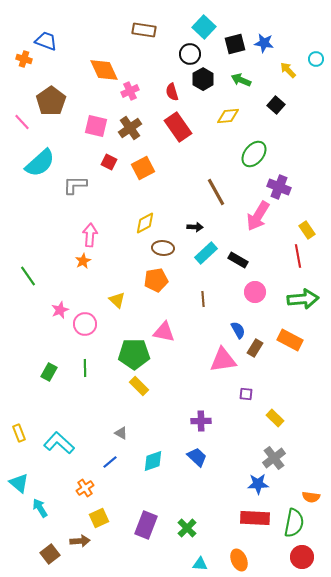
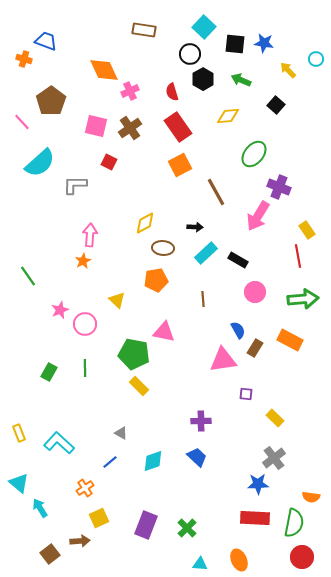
black square at (235, 44): rotated 20 degrees clockwise
orange square at (143, 168): moved 37 px right, 3 px up
green pentagon at (134, 354): rotated 12 degrees clockwise
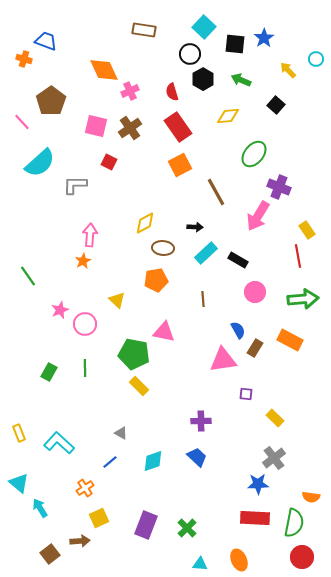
blue star at (264, 43): moved 5 px up; rotated 30 degrees clockwise
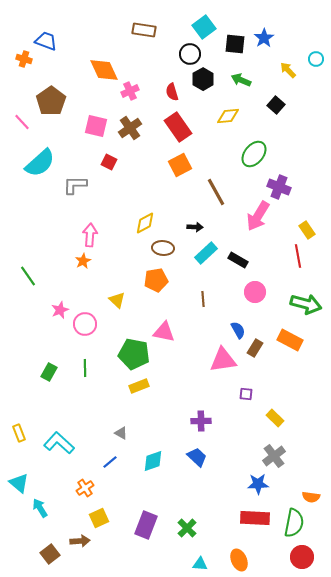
cyan square at (204, 27): rotated 10 degrees clockwise
green arrow at (303, 299): moved 3 px right, 5 px down; rotated 20 degrees clockwise
yellow rectangle at (139, 386): rotated 66 degrees counterclockwise
gray cross at (274, 458): moved 2 px up
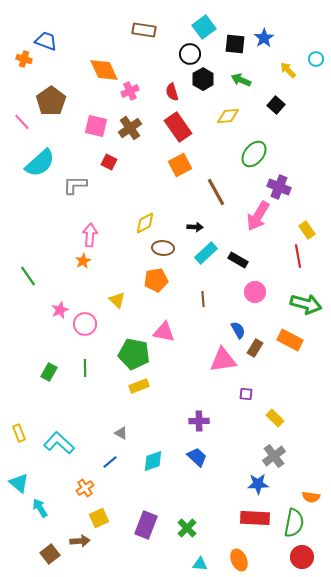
purple cross at (201, 421): moved 2 px left
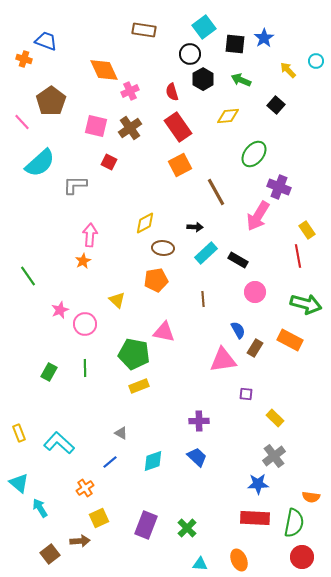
cyan circle at (316, 59): moved 2 px down
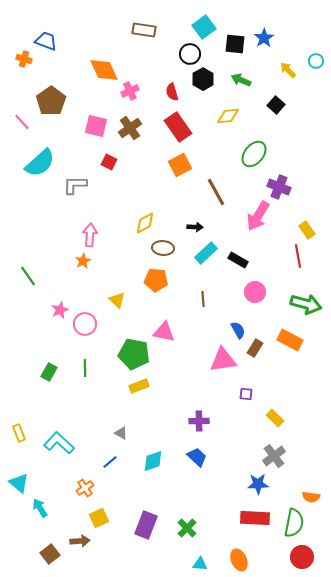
orange pentagon at (156, 280): rotated 15 degrees clockwise
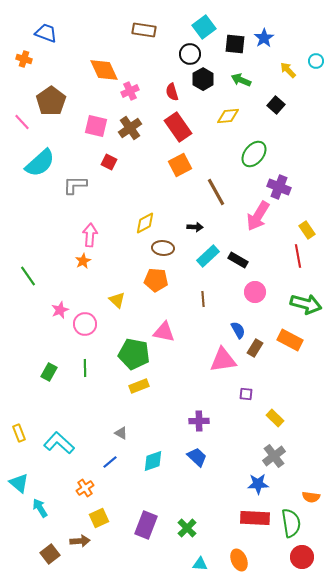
blue trapezoid at (46, 41): moved 8 px up
cyan rectangle at (206, 253): moved 2 px right, 3 px down
green semicircle at (294, 523): moved 3 px left; rotated 20 degrees counterclockwise
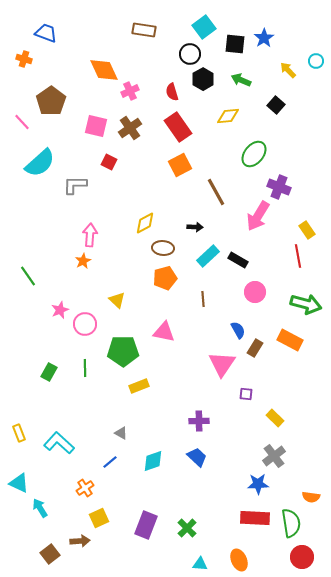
orange pentagon at (156, 280): moved 9 px right, 2 px up; rotated 20 degrees counterclockwise
green pentagon at (134, 354): moved 11 px left, 3 px up; rotated 12 degrees counterclockwise
pink triangle at (223, 360): moved 1 px left, 4 px down; rotated 48 degrees counterclockwise
cyan triangle at (19, 483): rotated 15 degrees counterclockwise
